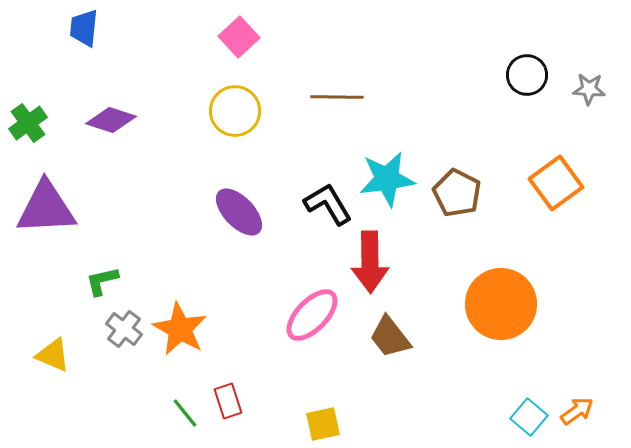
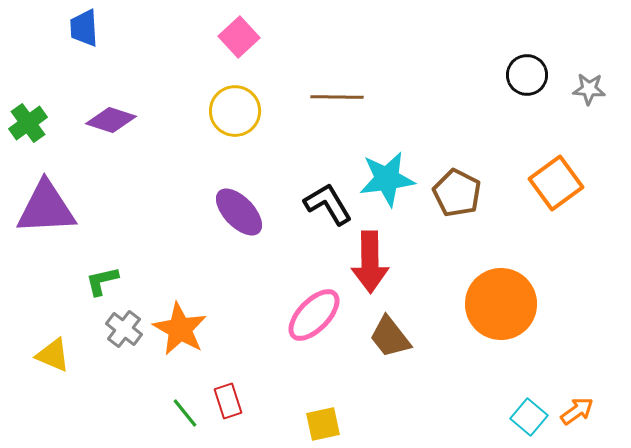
blue trapezoid: rotated 9 degrees counterclockwise
pink ellipse: moved 2 px right
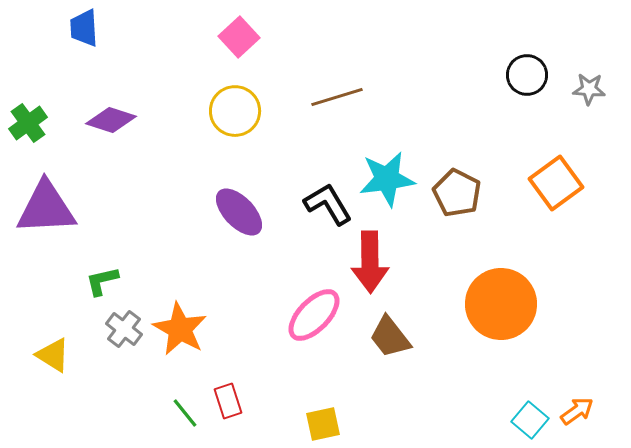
brown line: rotated 18 degrees counterclockwise
yellow triangle: rotated 9 degrees clockwise
cyan square: moved 1 px right, 3 px down
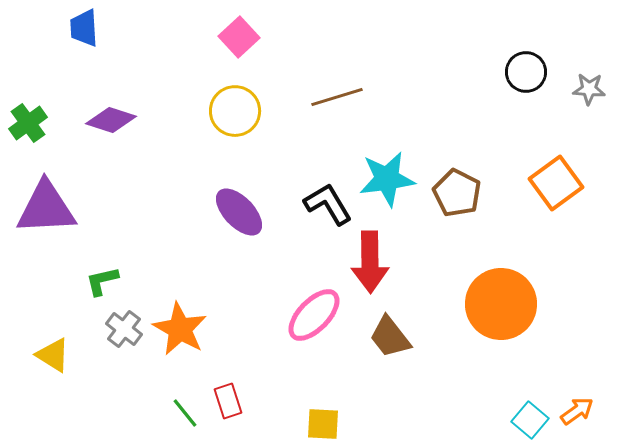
black circle: moved 1 px left, 3 px up
yellow square: rotated 15 degrees clockwise
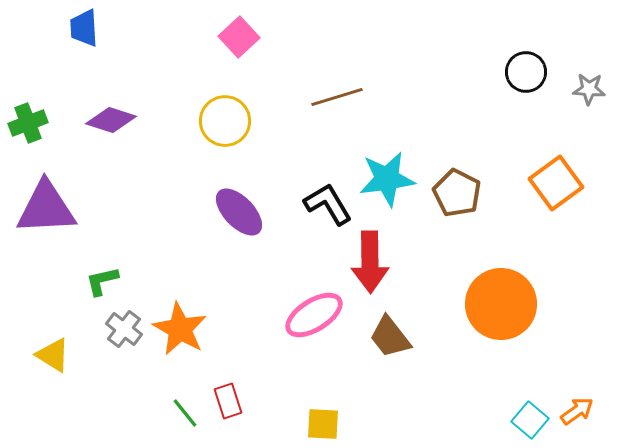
yellow circle: moved 10 px left, 10 px down
green cross: rotated 15 degrees clockwise
pink ellipse: rotated 14 degrees clockwise
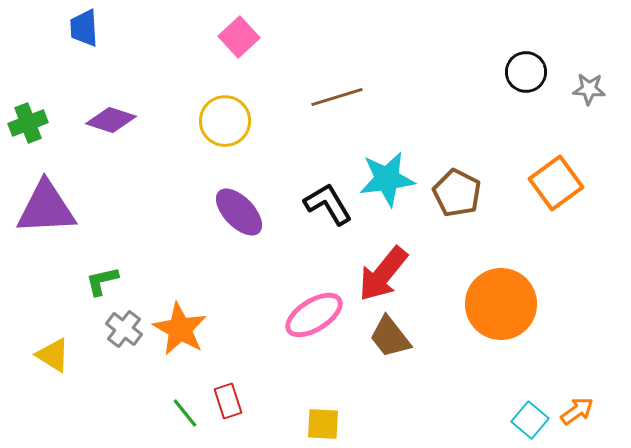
red arrow: moved 13 px right, 12 px down; rotated 40 degrees clockwise
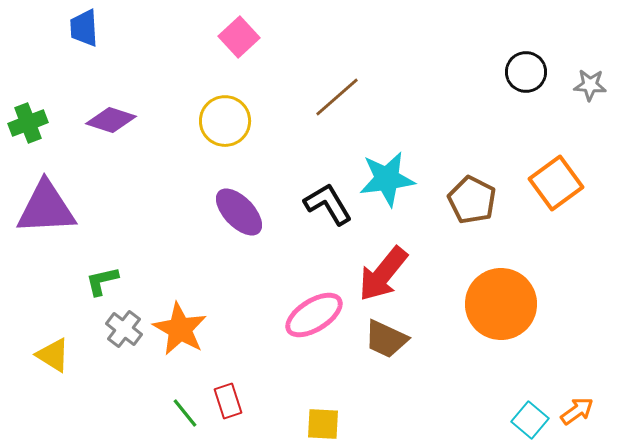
gray star: moved 1 px right, 4 px up
brown line: rotated 24 degrees counterclockwise
brown pentagon: moved 15 px right, 7 px down
brown trapezoid: moved 4 px left, 2 px down; rotated 27 degrees counterclockwise
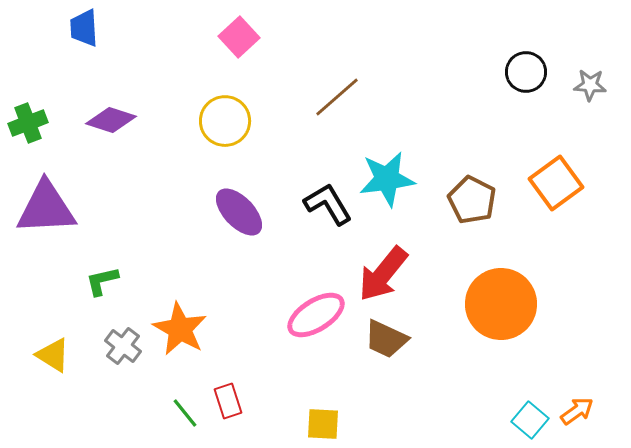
pink ellipse: moved 2 px right
gray cross: moved 1 px left, 17 px down
